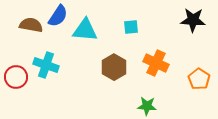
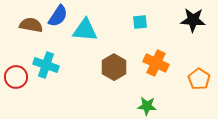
cyan square: moved 9 px right, 5 px up
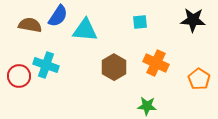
brown semicircle: moved 1 px left
red circle: moved 3 px right, 1 px up
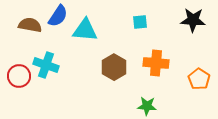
orange cross: rotated 20 degrees counterclockwise
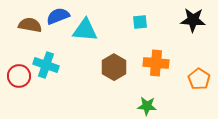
blue semicircle: rotated 145 degrees counterclockwise
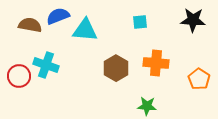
brown hexagon: moved 2 px right, 1 px down
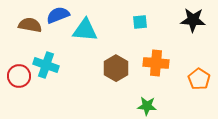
blue semicircle: moved 1 px up
